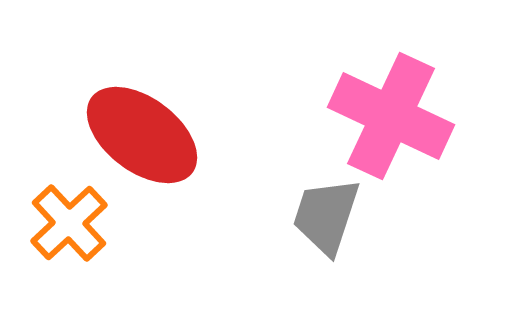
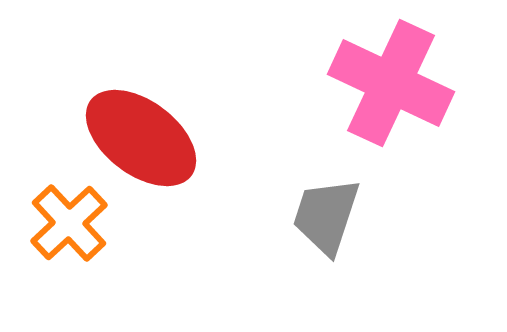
pink cross: moved 33 px up
red ellipse: moved 1 px left, 3 px down
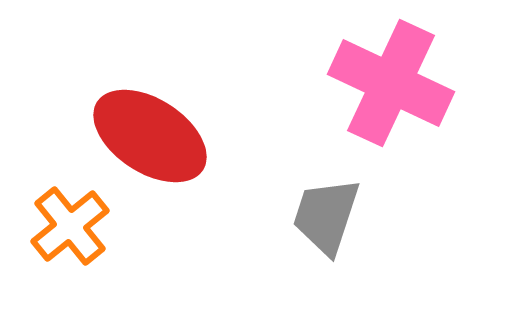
red ellipse: moved 9 px right, 2 px up; rotated 4 degrees counterclockwise
orange cross: moved 1 px right, 3 px down; rotated 4 degrees clockwise
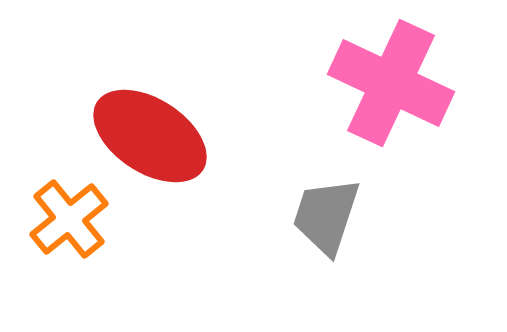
orange cross: moved 1 px left, 7 px up
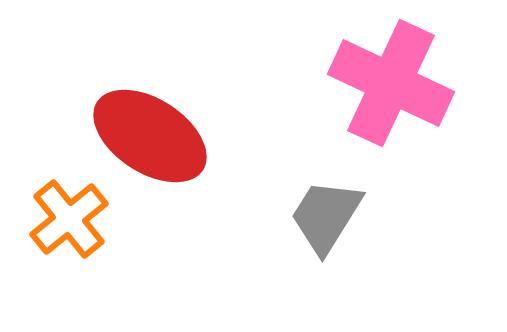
gray trapezoid: rotated 14 degrees clockwise
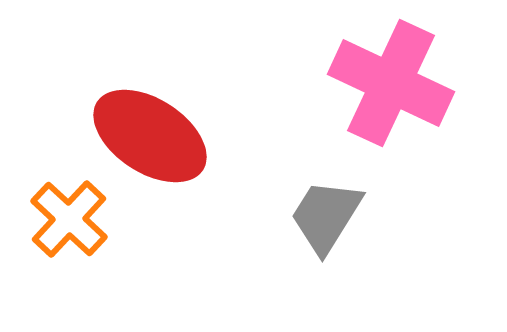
orange cross: rotated 8 degrees counterclockwise
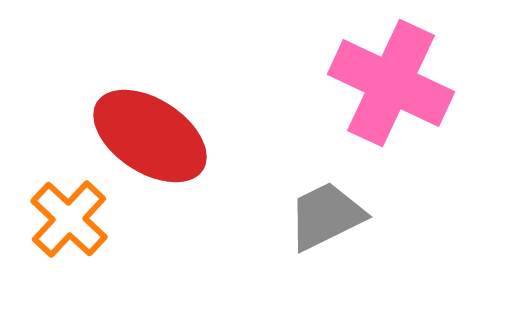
gray trapezoid: rotated 32 degrees clockwise
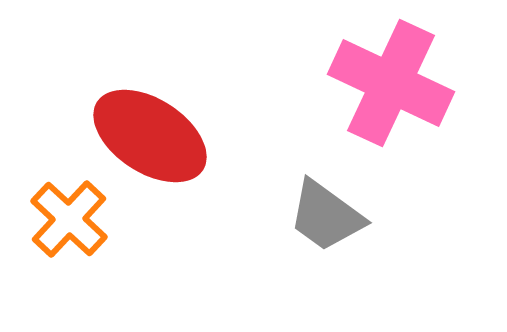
gray trapezoid: rotated 118 degrees counterclockwise
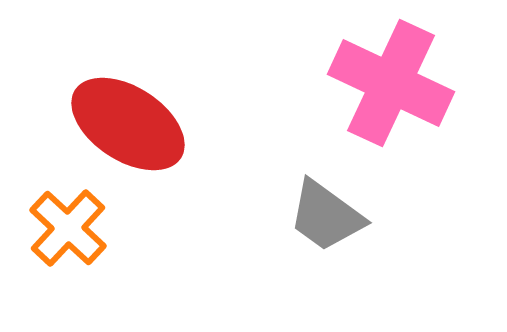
red ellipse: moved 22 px left, 12 px up
orange cross: moved 1 px left, 9 px down
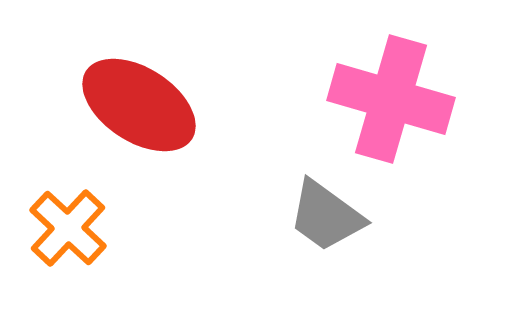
pink cross: moved 16 px down; rotated 9 degrees counterclockwise
red ellipse: moved 11 px right, 19 px up
